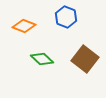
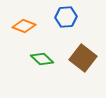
blue hexagon: rotated 25 degrees counterclockwise
brown square: moved 2 px left, 1 px up
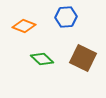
brown square: rotated 12 degrees counterclockwise
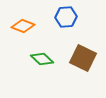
orange diamond: moved 1 px left
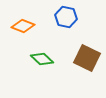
blue hexagon: rotated 15 degrees clockwise
brown square: moved 4 px right
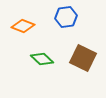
blue hexagon: rotated 20 degrees counterclockwise
brown square: moved 4 px left
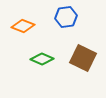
green diamond: rotated 20 degrees counterclockwise
